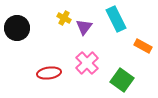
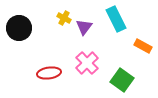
black circle: moved 2 px right
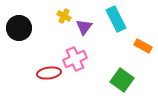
yellow cross: moved 2 px up
pink cross: moved 12 px left, 4 px up; rotated 20 degrees clockwise
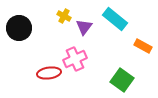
cyan rectangle: moved 1 px left; rotated 25 degrees counterclockwise
